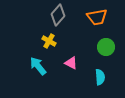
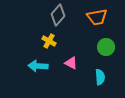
cyan arrow: rotated 48 degrees counterclockwise
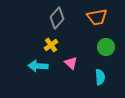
gray diamond: moved 1 px left, 3 px down
yellow cross: moved 2 px right, 4 px down; rotated 24 degrees clockwise
pink triangle: rotated 16 degrees clockwise
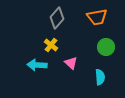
yellow cross: rotated 16 degrees counterclockwise
cyan arrow: moved 1 px left, 1 px up
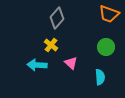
orange trapezoid: moved 12 px right, 3 px up; rotated 30 degrees clockwise
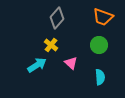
orange trapezoid: moved 6 px left, 3 px down
green circle: moved 7 px left, 2 px up
cyan arrow: rotated 144 degrees clockwise
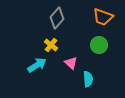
cyan semicircle: moved 12 px left, 2 px down
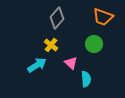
green circle: moved 5 px left, 1 px up
cyan semicircle: moved 2 px left
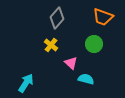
cyan arrow: moved 11 px left, 18 px down; rotated 24 degrees counterclockwise
cyan semicircle: rotated 70 degrees counterclockwise
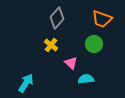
orange trapezoid: moved 1 px left, 2 px down
cyan semicircle: rotated 21 degrees counterclockwise
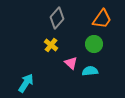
orange trapezoid: rotated 75 degrees counterclockwise
cyan semicircle: moved 4 px right, 8 px up
